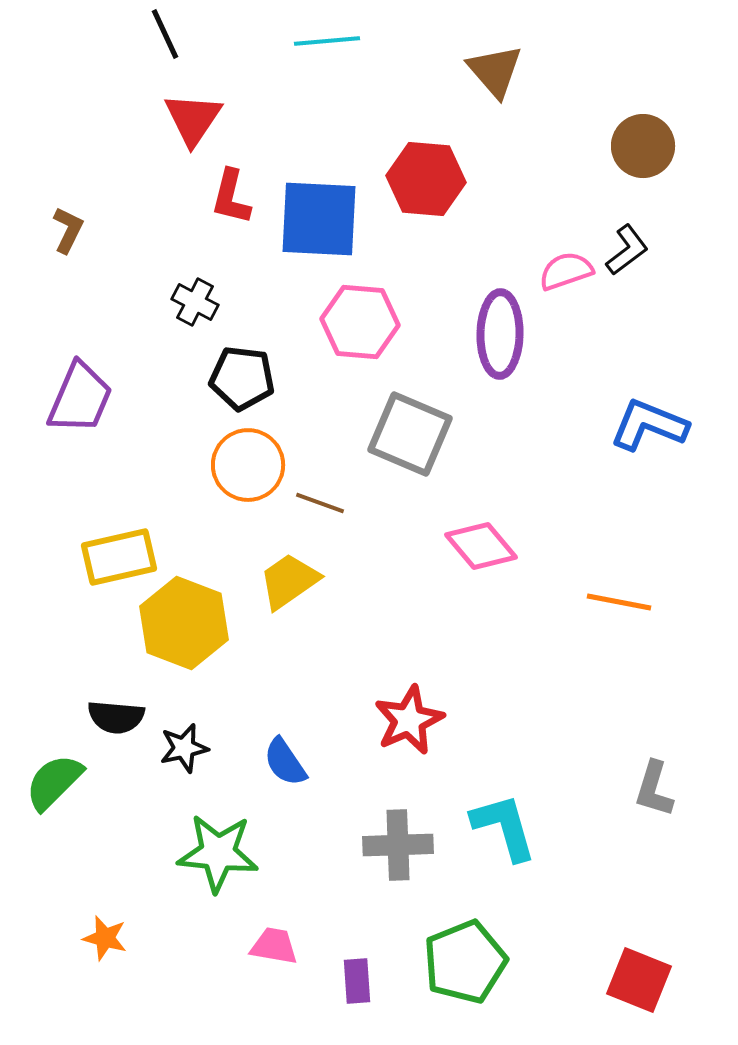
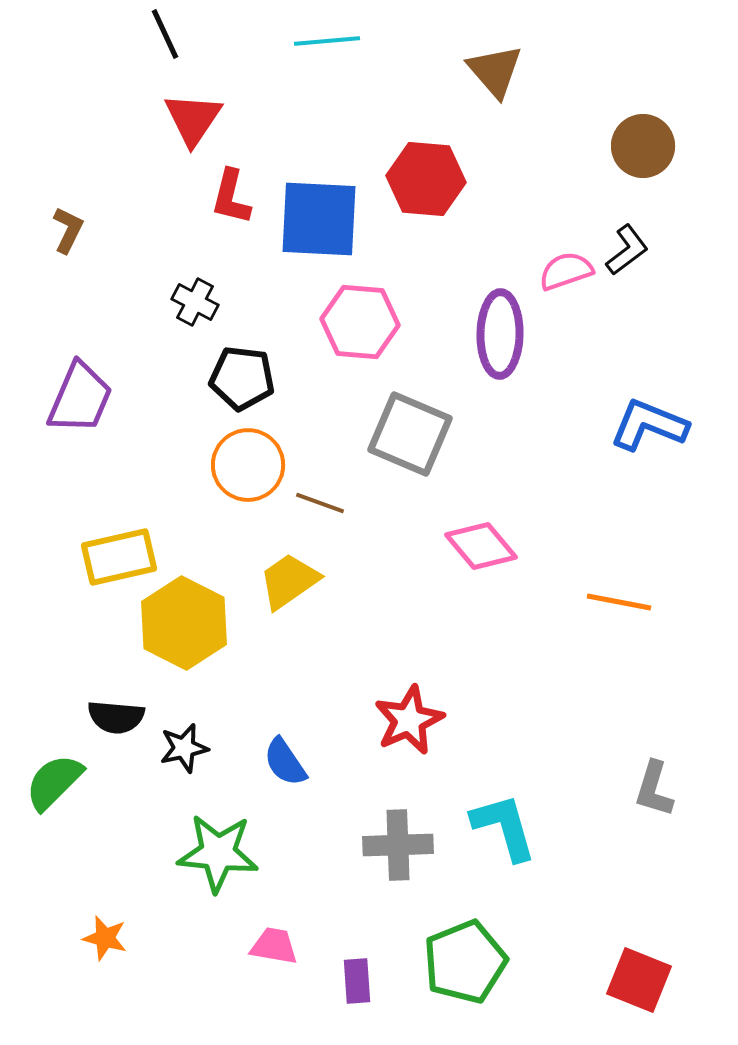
yellow hexagon: rotated 6 degrees clockwise
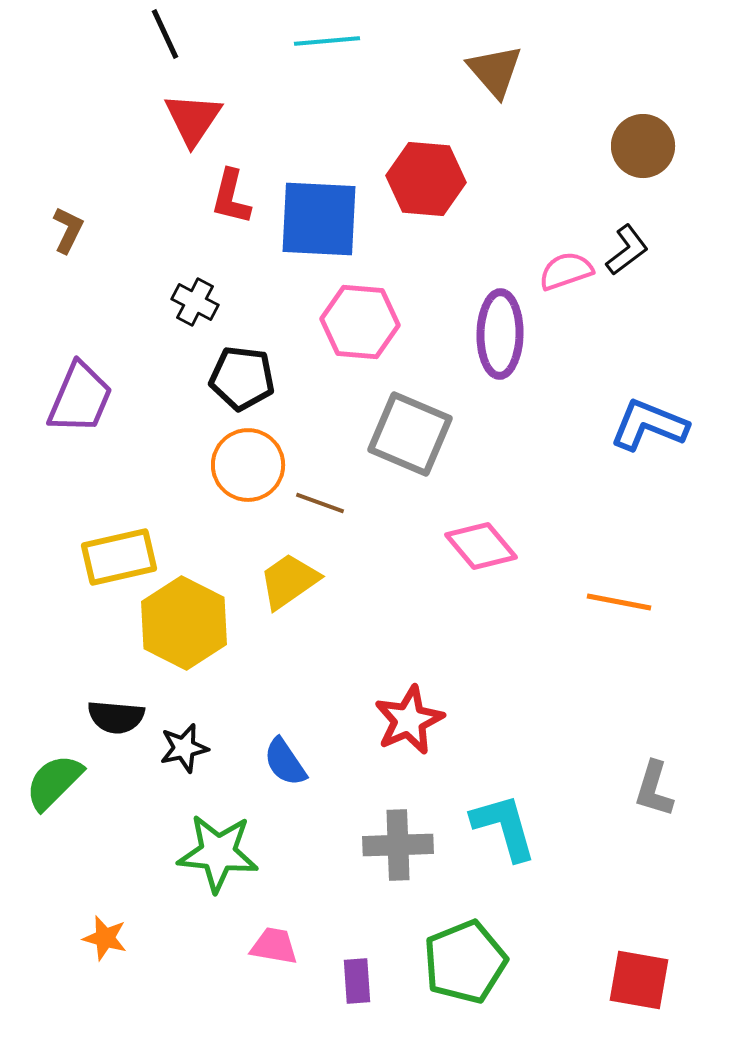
red square: rotated 12 degrees counterclockwise
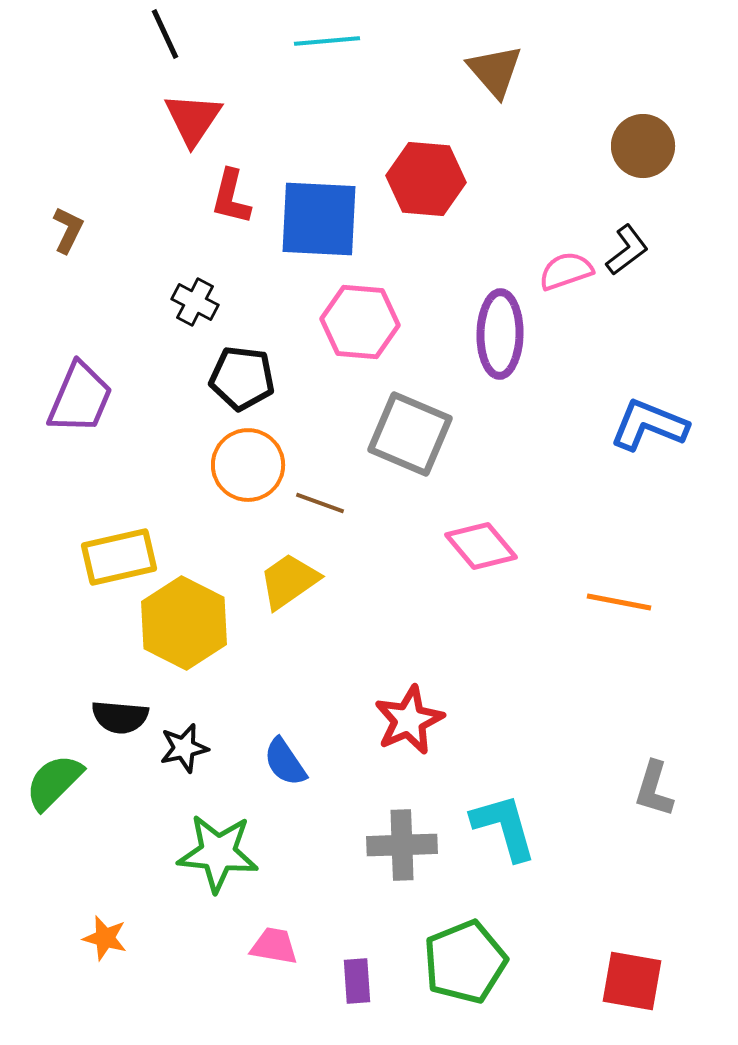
black semicircle: moved 4 px right
gray cross: moved 4 px right
red square: moved 7 px left, 1 px down
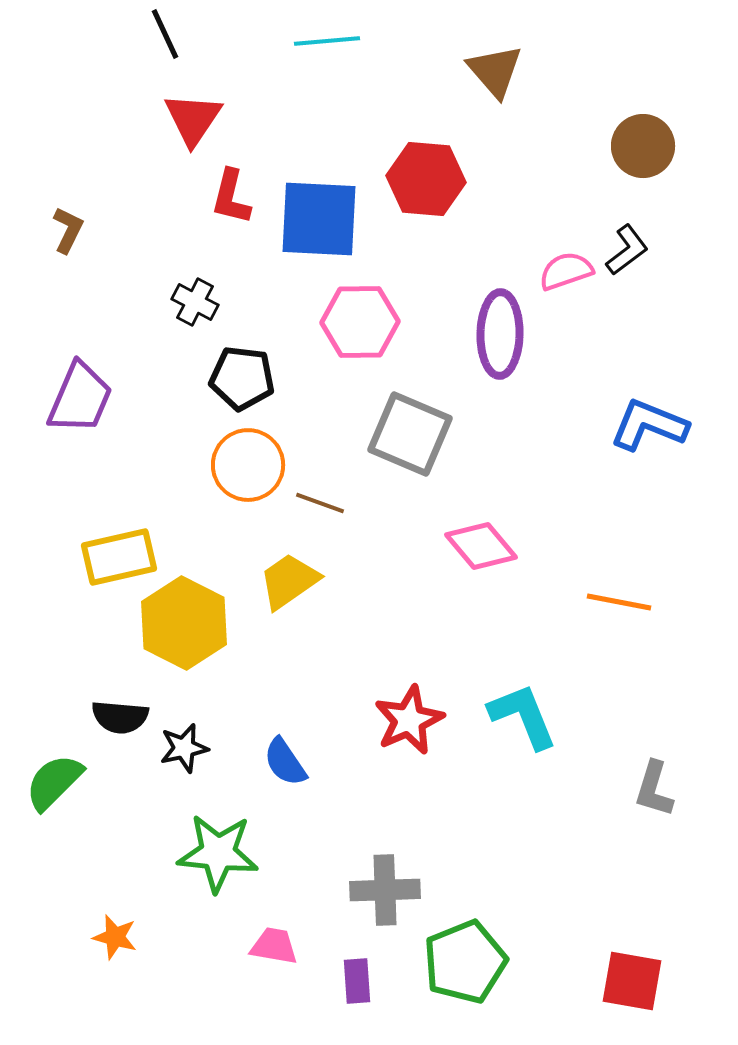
pink hexagon: rotated 6 degrees counterclockwise
cyan L-shape: moved 19 px right, 111 px up; rotated 6 degrees counterclockwise
gray cross: moved 17 px left, 45 px down
orange star: moved 10 px right, 1 px up
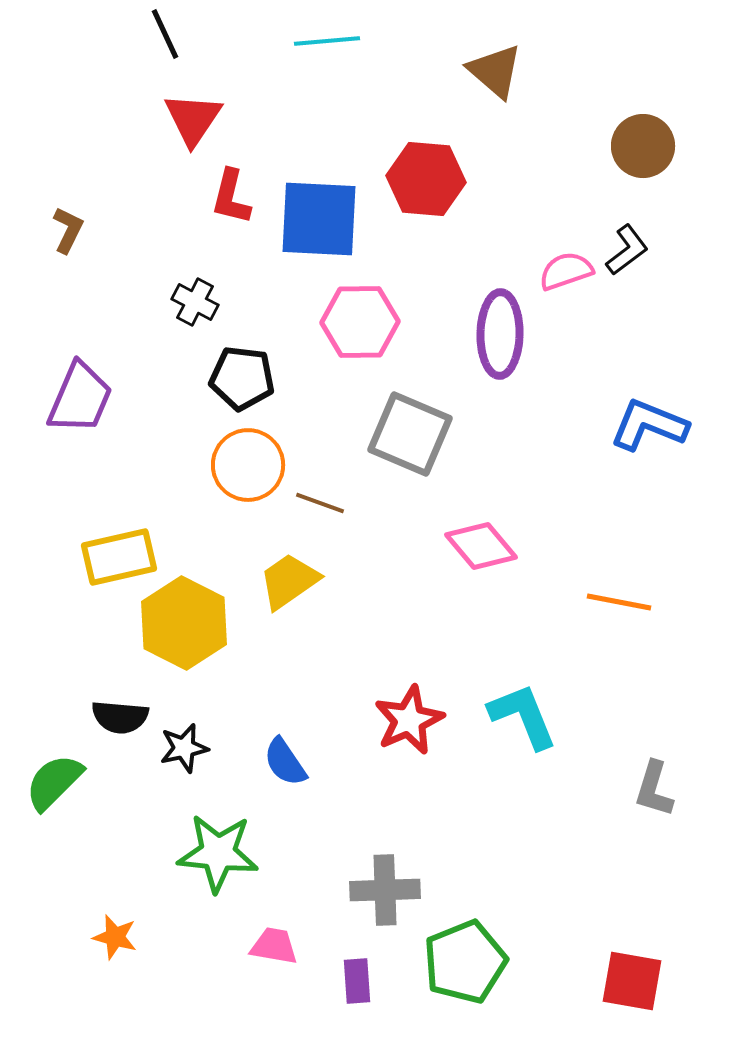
brown triangle: rotated 8 degrees counterclockwise
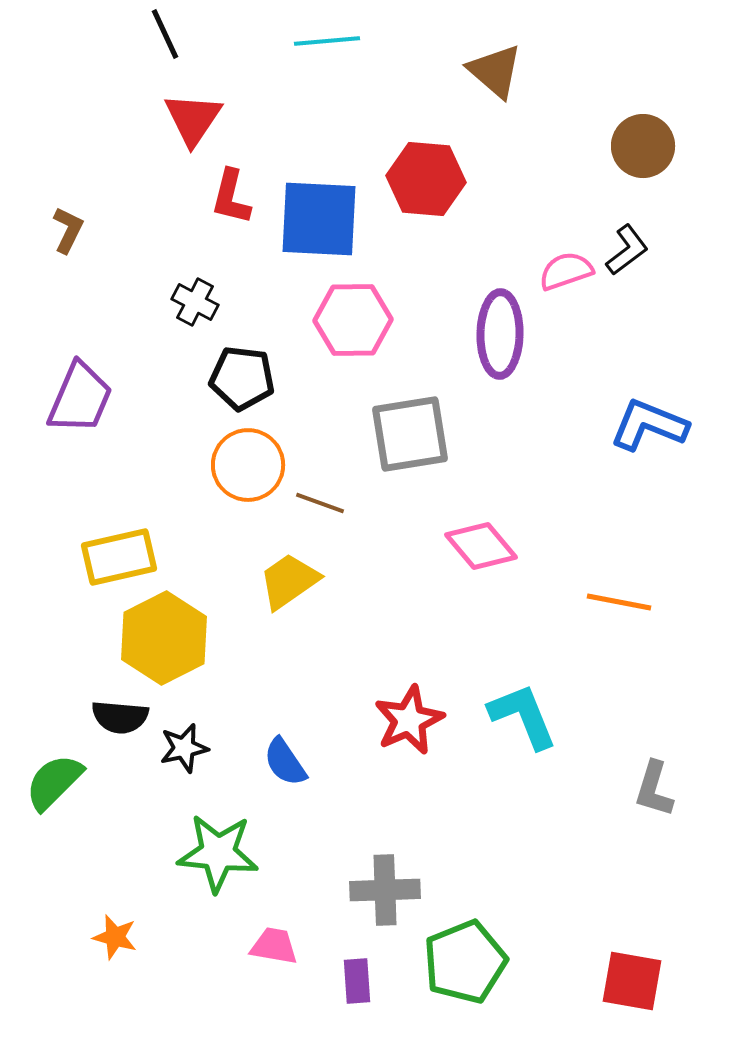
pink hexagon: moved 7 px left, 2 px up
gray square: rotated 32 degrees counterclockwise
yellow hexagon: moved 20 px left, 15 px down; rotated 6 degrees clockwise
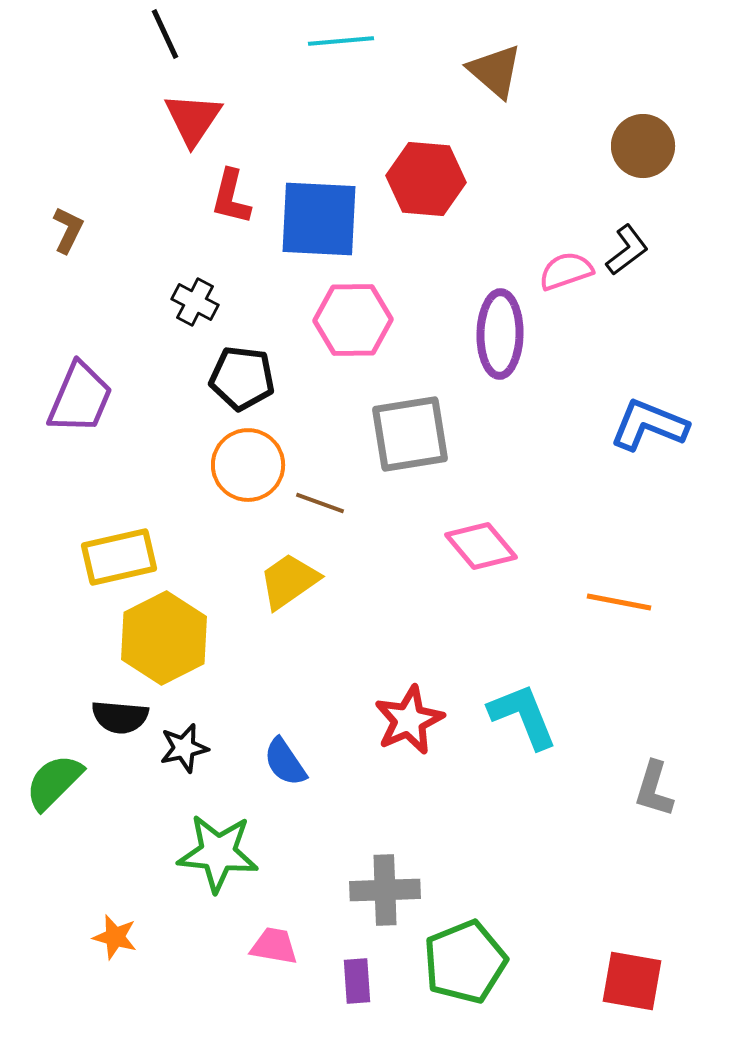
cyan line: moved 14 px right
